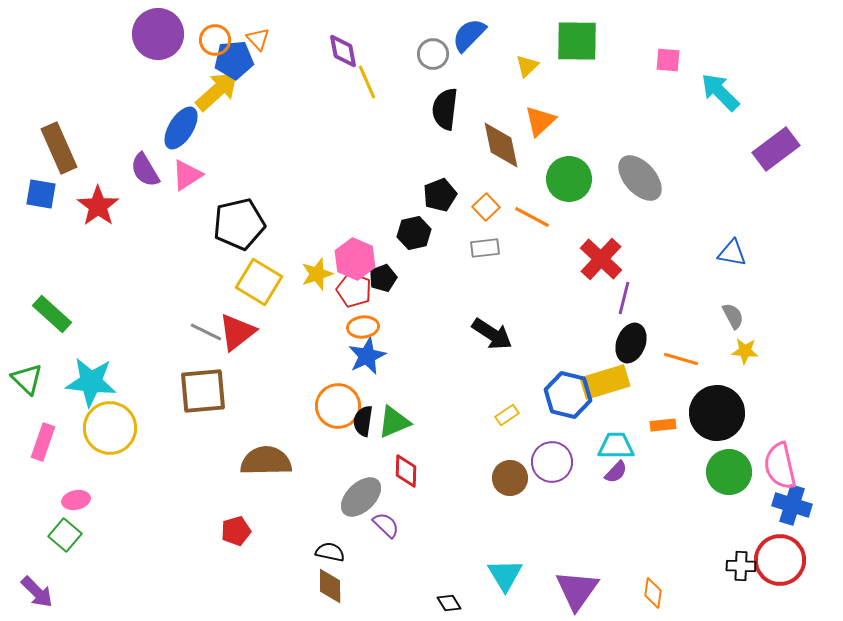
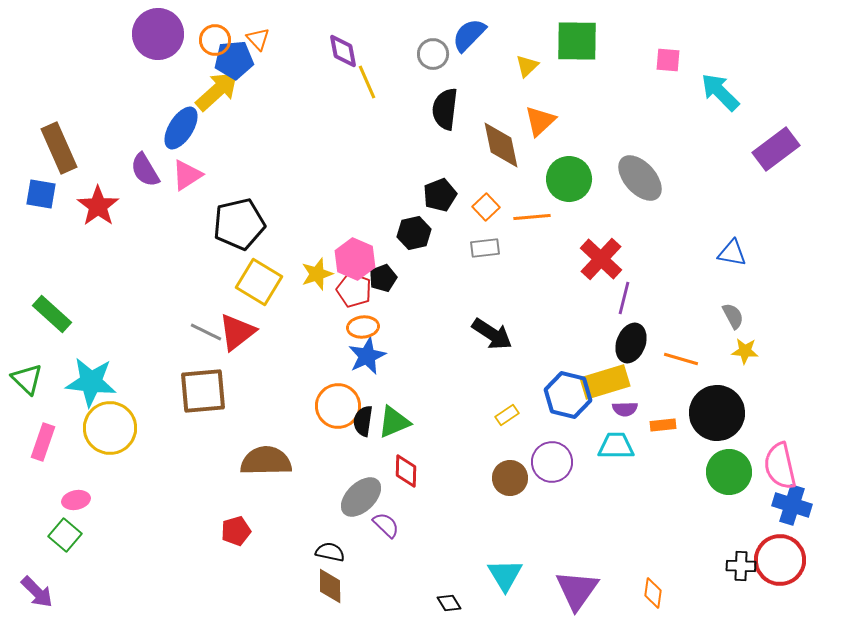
orange line at (532, 217): rotated 33 degrees counterclockwise
purple semicircle at (616, 472): moved 9 px right, 63 px up; rotated 45 degrees clockwise
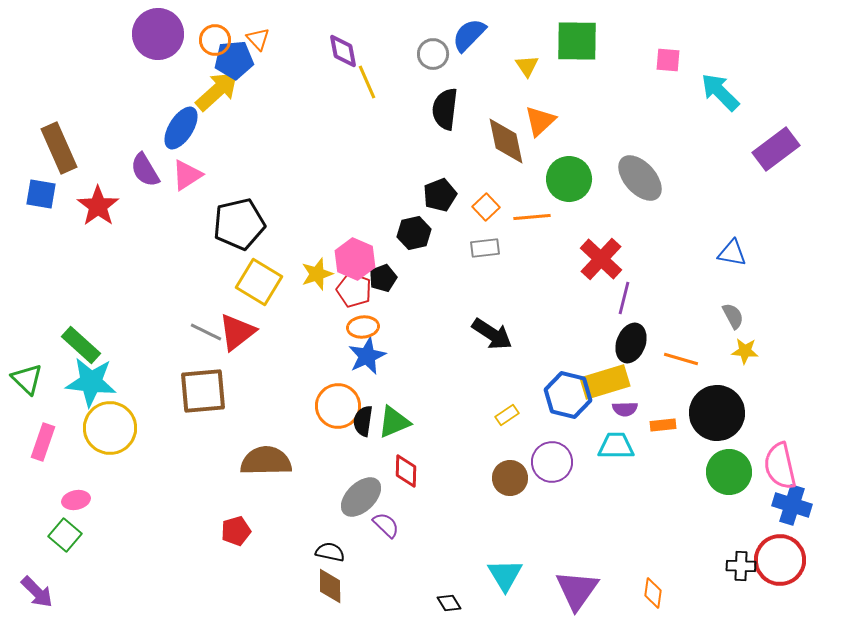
yellow triangle at (527, 66): rotated 20 degrees counterclockwise
brown diamond at (501, 145): moved 5 px right, 4 px up
green rectangle at (52, 314): moved 29 px right, 31 px down
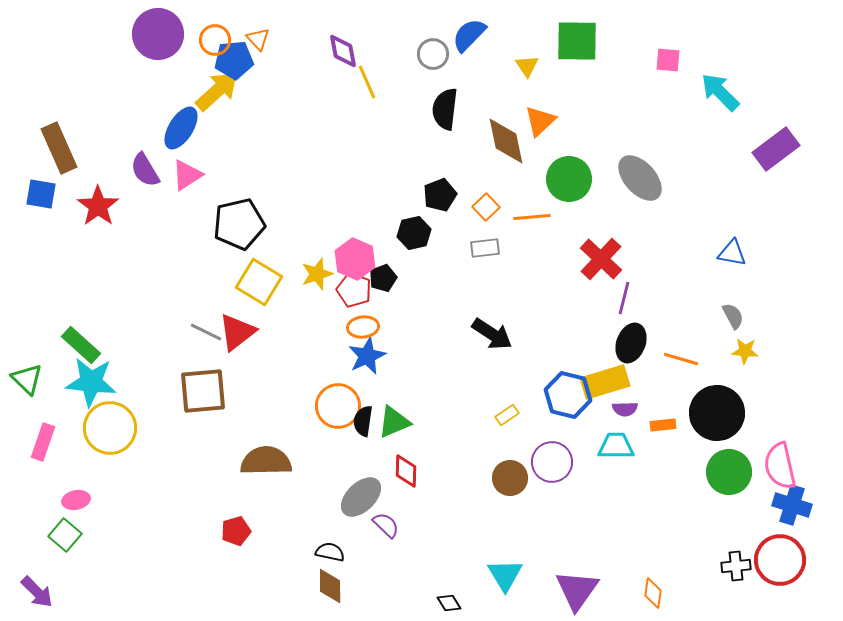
black cross at (741, 566): moved 5 px left; rotated 8 degrees counterclockwise
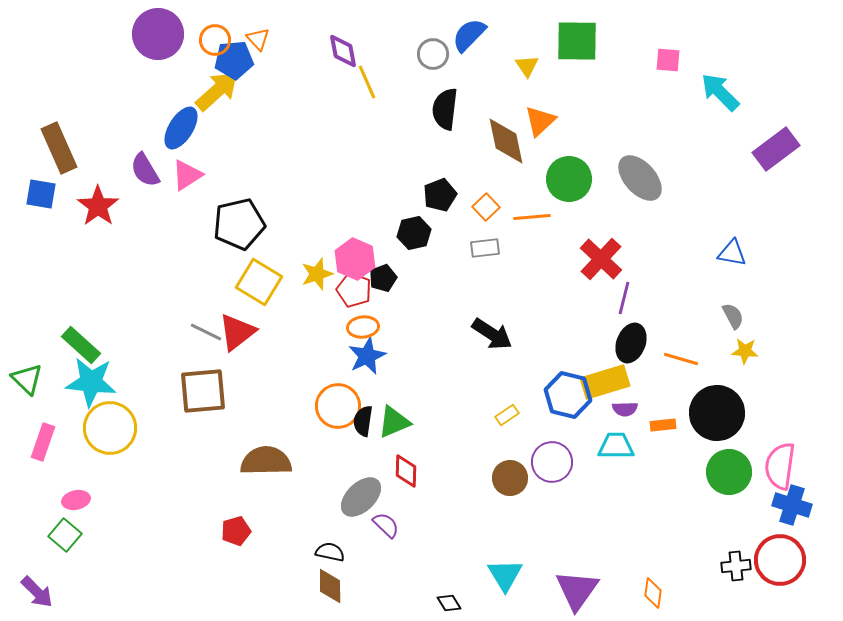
pink semicircle at (780, 466): rotated 21 degrees clockwise
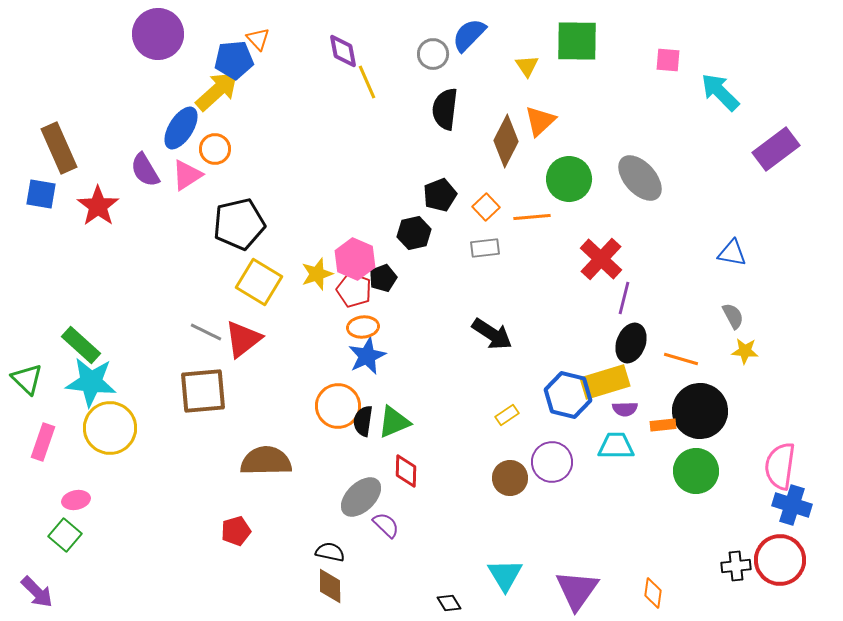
orange circle at (215, 40): moved 109 px down
brown diamond at (506, 141): rotated 39 degrees clockwise
red triangle at (237, 332): moved 6 px right, 7 px down
black circle at (717, 413): moved 17 px left, 2 px up
green circle at (729, 472): moved 33 px left, 1 px up
